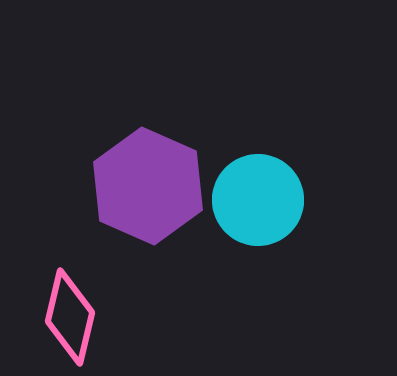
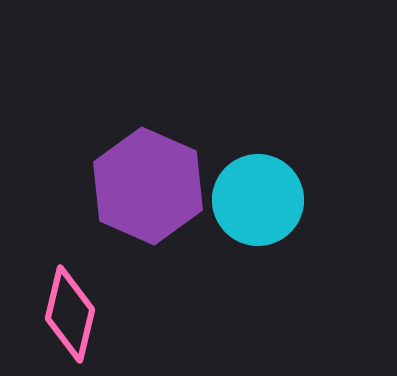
pink diamond: moved 3 px up
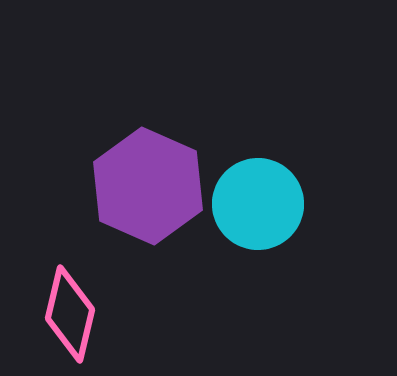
cyan circle: moved 4 px down
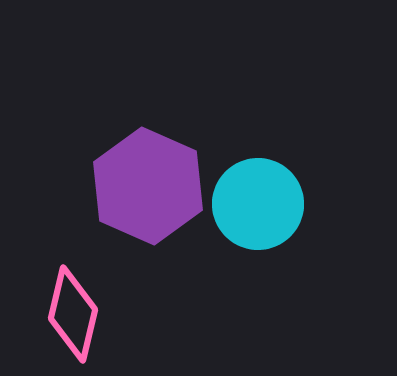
pink diamond: moved 3 px right
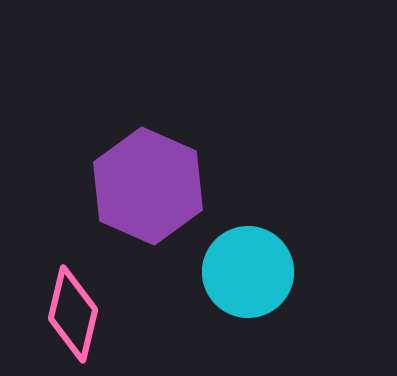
cyan circle: moved 10 px left, 68 px down
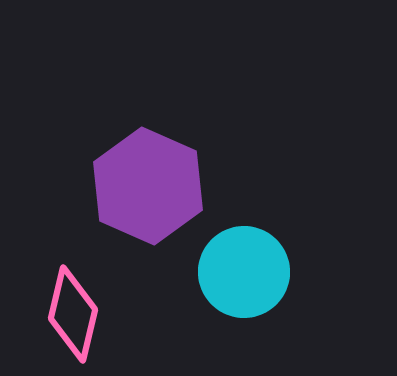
cyan circle: moved 4 px left
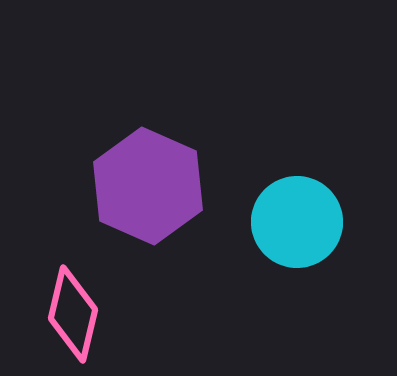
cyan circle: moved 53 px right, 50 px up
